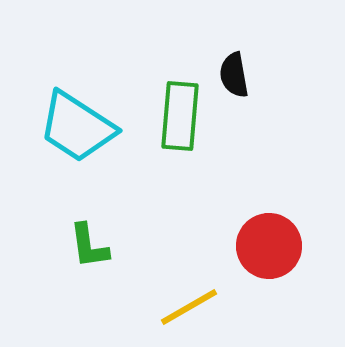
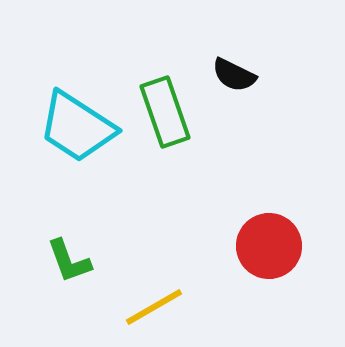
black semicircle: rotated 54 degrees counterclockwise
green rectangle: moved 15 px left, 4 px up; rotated 24 degrees counterclockwise
green L-shape: moved 20 px left, 15 px down; rotated 12 degrees counterclockwise
yellow line: moved 35 px left
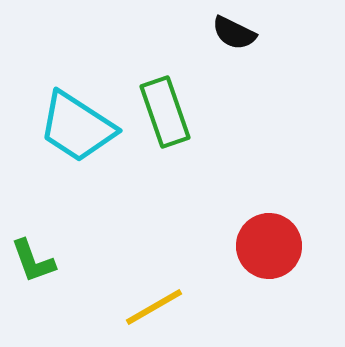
black semicircle: moved 42 px up
green L-shape: moved 36 px left
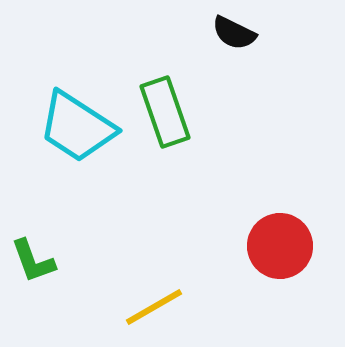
red circle: moved 11 px right
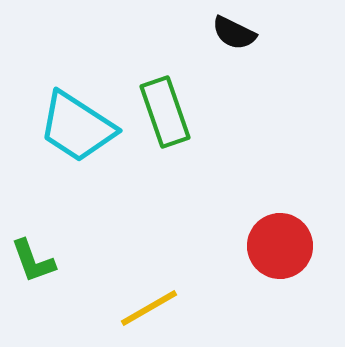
yellow line: moved 5 px left, 1 px down
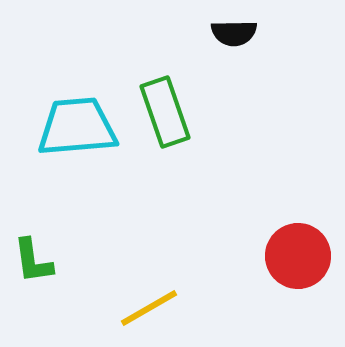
black semicircle: rotated 27 degrees counterclockwise
cyan trapezoid: rotated 142 degrees clockwise
red circle: moved 18 px right, 10 px down
green L-shape: rotated 12 degrees clockwise
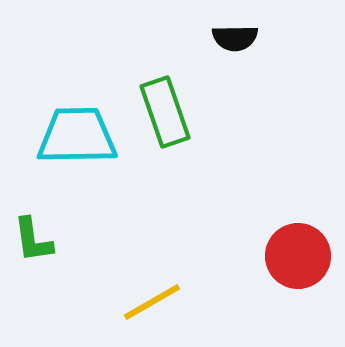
black semicircle: moved 1 px right, 5 px down
cyan trapezoid: moved 9 px down; rotated 4 degrees clockwise
green L-shape: moved 21 px up
yellow line: moved 3 px right, 6 px up
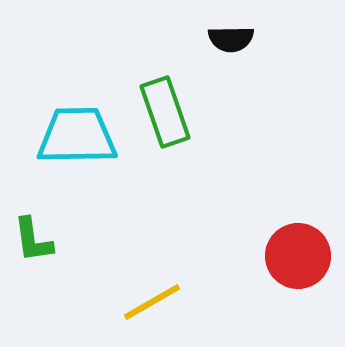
black semicircle: moved 4 px left, 1 px down
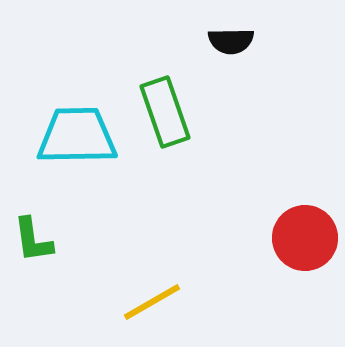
black semicircle: moved 2 px down
red circle: moved 7 px right, 18 px up
